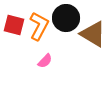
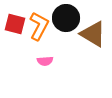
red square: moved 1 px right, 1 px up
pink semicircle: rotated 42 degrees clockwise
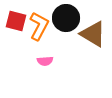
red square: moved 1 px right, 3 px up
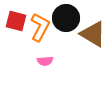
orange L-shape: moved 1 px right, 1 px down
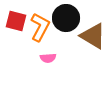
brown triangle: moved 2 px down
pink semicircle: moved 3 px right, 3 px up
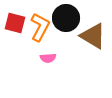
red square: moved 1 px left, 2 px down
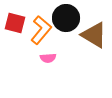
orange L-shape: moved 1 px right, 3 px down; rotated 12 degrees clockwise
brown triangle: moved 1 px right, 1 px up
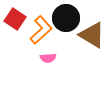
red square: moved 4 px up; rotated 20 degrees clockwise
orange L-shape: rotated 8 degrees clockwise
brown triangle: moved 2 px left
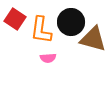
black circle: moved 5 px right, 4 px down
orange L-shape: rotated 140 degrees clockwise
brown triangle: moved 1 px right, 4 px down; rotated 16 degrees counterclockwise
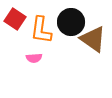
brown triangle: rotated 20 degrees clockwise
pink semicircle: moved 14 px left
